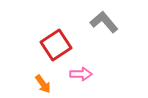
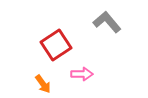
gray L-shape: moved 3 px right
pink arrow: moved 1 px right
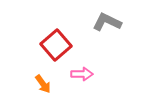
gray L-shape: rotated 24 degrees counterclockwise
red square: rotated 8 degrees counterclockwise
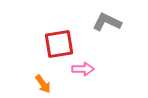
red square: moved 3 px right, 1 px up; rotated 32 degrees clockwise
pink arrow: moved 1 px right, 5 px up
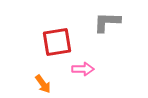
gray L-shape: rotated 24 degrees counterclockwise
red square: moved 2 px left, 2 px up
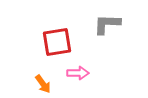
gray L-shape: moved 2 px down
pink arrow: moved 5 px left, 4 px down
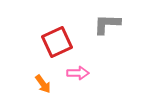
red square: rotated 16 degrees counterclockwise
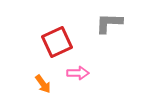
gray L-shape: moved 2 px right, 1 px up
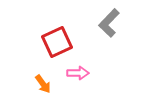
gray L-shape: rotated 48 degrees counterclockwise
